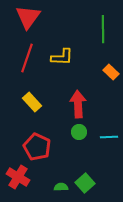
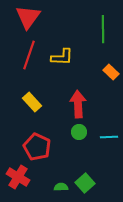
red line: moved 2 px right, 3 px up
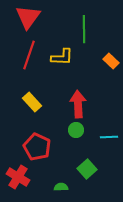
green line: moved 19 px left
orange rectangle: moved 11 px up
green circle: moved 3 px left, 2 px up
green square: moved 2 px right, 14 px up
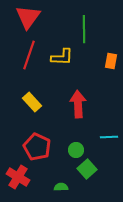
orange rectangle: rotated 56 degrees clockwise
green circle: moved 20 px down
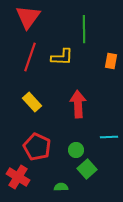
red line: moved 1 px right, 2 px down
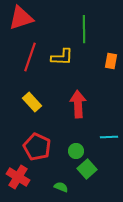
red triangle: moved 7 px left, 1 px down; rotated 36 degrees clockwise
green circle: moved 1 px down
green semicircle: rotated 24 degrees clockwise
